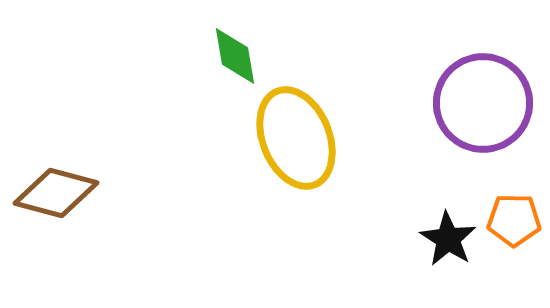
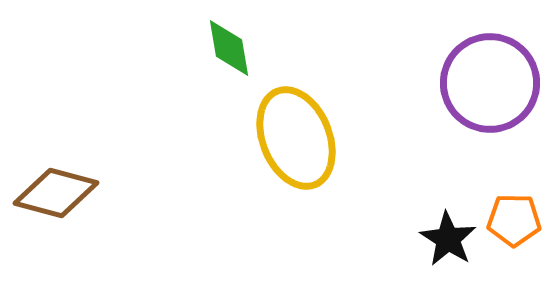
green diamond: moved 6 px left, 8 px up
purple circle: moved 7 px right, 20 px up
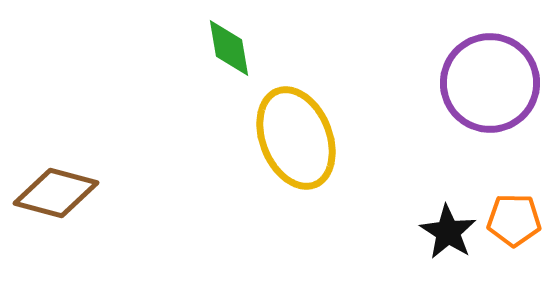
black star: moved 7 px up
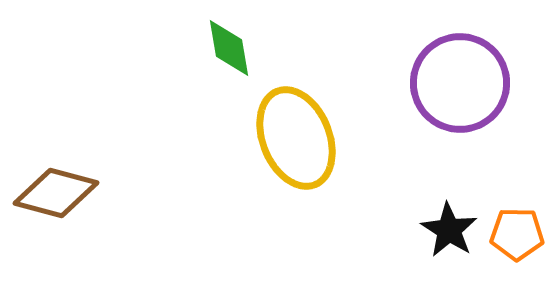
purple circle: moved 30 px left
orange pentagon: moved 3 px right, 14 px down
black star: moved 1 px right, 2 px up
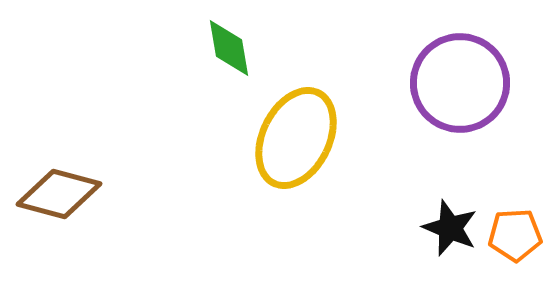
yellow ellipse: rotated 48 degrees clockwise
brown diamond: moved 3 px right, 1 px down
black star: moved 1 px right, 2 px up; rotated 10 degrees counterclockwise
orange pentagon: moved 2 px left, 1 px down; rotated 4 degrees counterclockwise
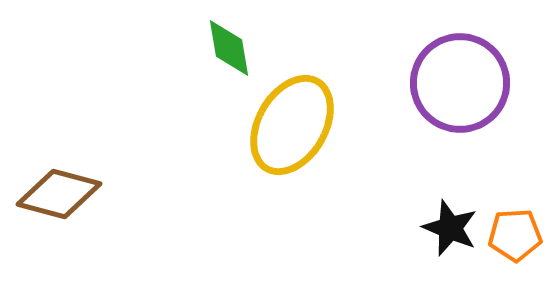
yellow ellipse: moved 4 px left, 13 px up; rotated 4 degrees clockwise
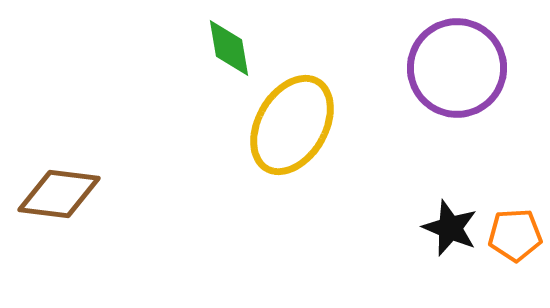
purple circle: moved 3 px left, 15 px up
brown diamond: rotated 8 degrees counterclockwise
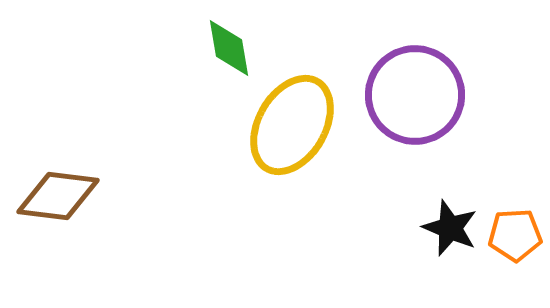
purple circle: moved 42 px left, 27 px down
brown diamond: moved 1 px left, 2 px down
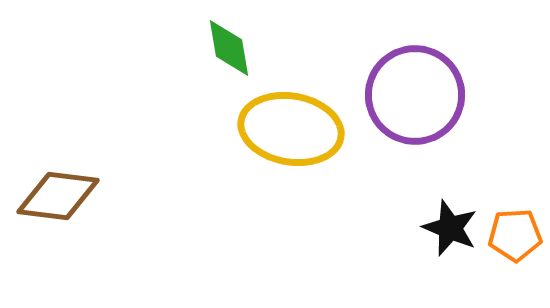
yellow ellipse: moved 1 px left, 4 px down; rotated 70 degrees clockwise
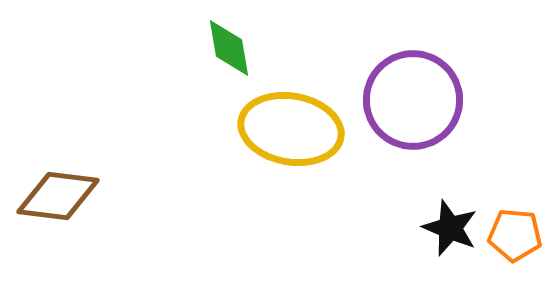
purple circle: moved 2 px left, 5 px down
orange pentagon: rotated 8 degrees clockwise
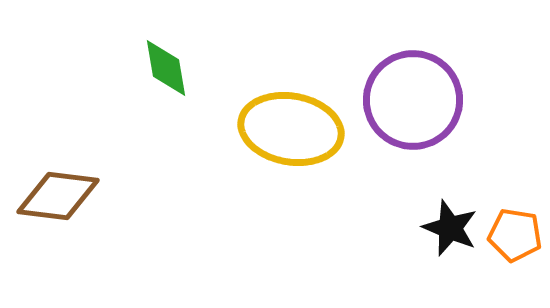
green diamond: moved 63 px left, 20 px down
orange pentagon: rotated 4 degrees clockwise
